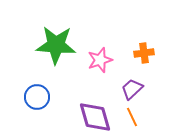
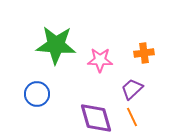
pink star: rotated 20 degrees clockwise
blue circle: moved 3 px up
purple diamond: moved 1 px right, 1 px down
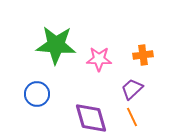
orange cross: moved 1 px left, 2 px down
pink star: moved 1 px left, 1 px up
purple diamond: moved 5 px left
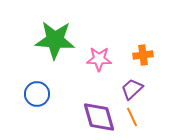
green star: moved 1 px left, 5 px up
purple diamond: moved 8 px right, 1 px up
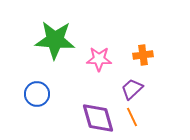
purple diamond: moved 1 px left, 1 px down
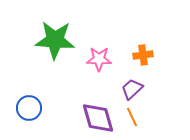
blue circle: moved 8 px left, 14 px down
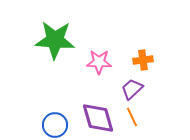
orange cross: moved 5 px down
pink star: moved 3 px down
blue circle: moved 26 px right, 17 px down
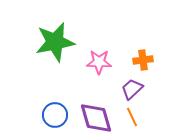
green star: moved 2 px down; rotated 15 degrees counterclockwise
purple diamond: moved 2 px left
blue circle: moved 10 px up
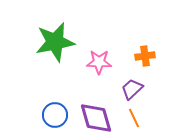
orange cross: moved 2 px right, 4 px up
orange line: moved 2 px right, 1 px down
